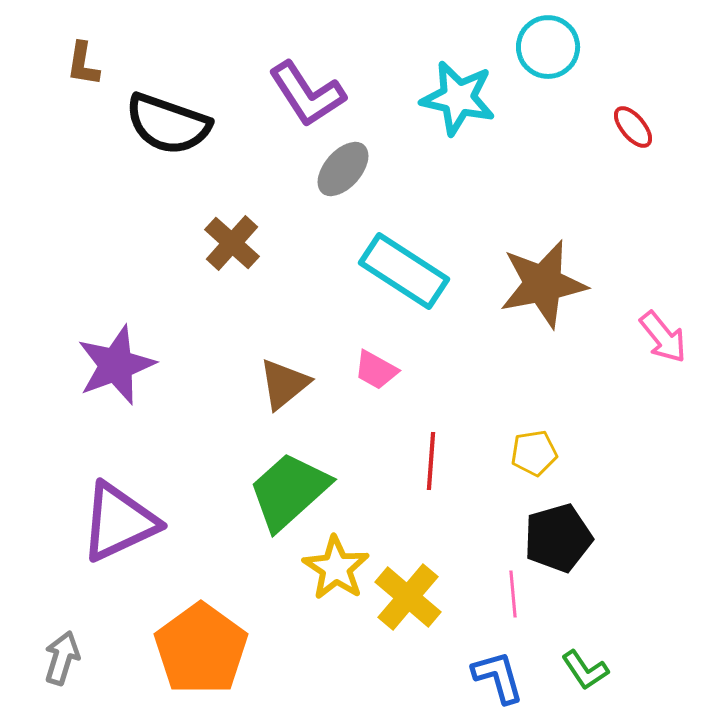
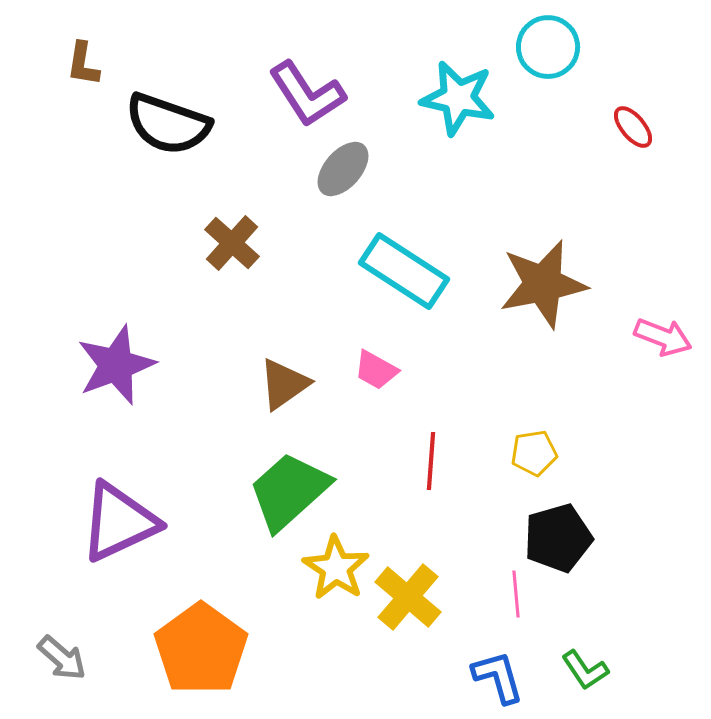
pink arrow: rotated 30 degrees counterclockwise
brown triangle: rotated 4 degrees clockwise
pink line: moved 3 px right
gray arrow: rotated 114 degrees clockwise
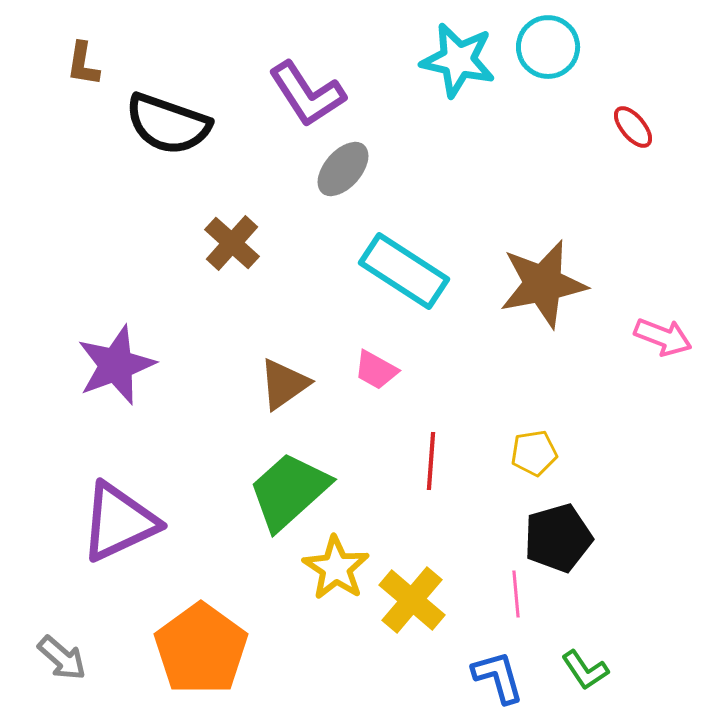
cyan star: moved 38 px up
yellow cross: moved 4 px right, 3 px down
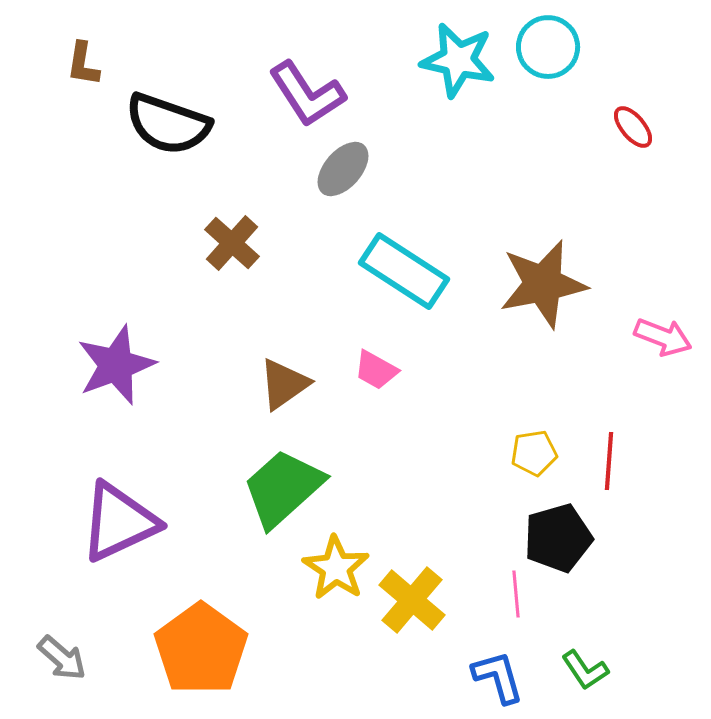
red line: moved 178 px right
green trapezoid: moved 6 px left, 3 px up
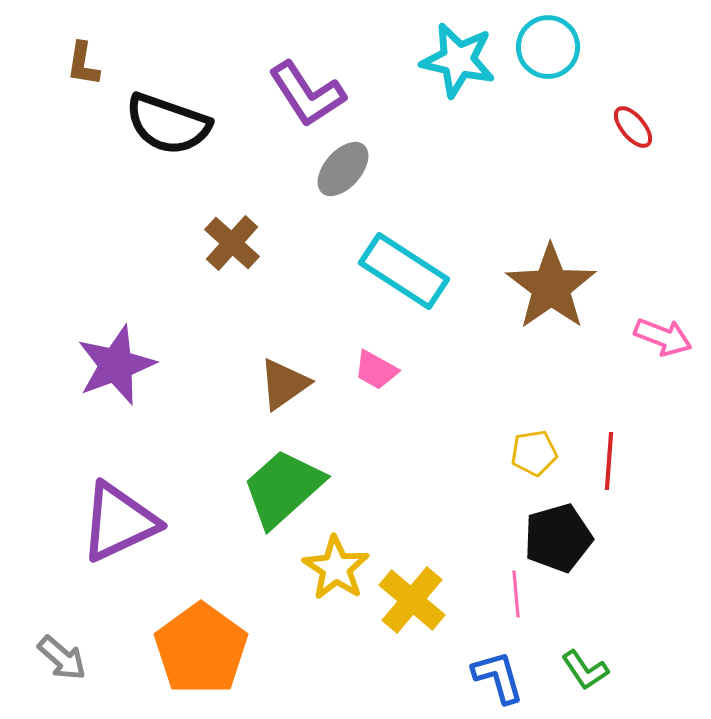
brown star: moved 8 px right, 3 px down; rotated 24 degrees counterclockwise
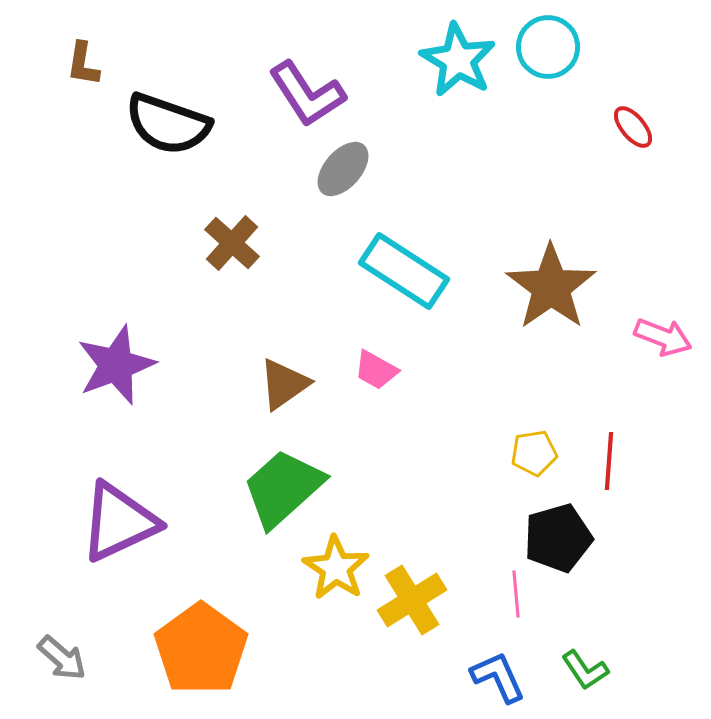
cyan star: rotated 18 degrees clockwise
yellow cross: rotated 18 degrees clockwise
blue L-shape: rotated 8 degrees counterclockwise
